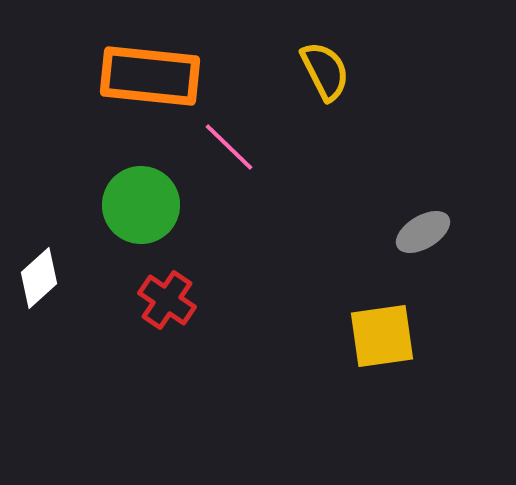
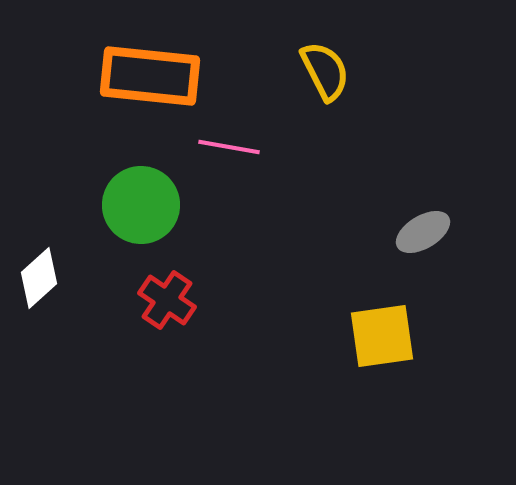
pink line: rotated 34 degrees counterclockwise
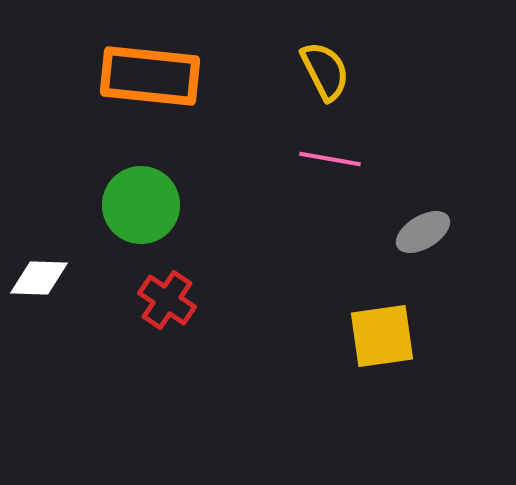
pink line: moved 101 px right, 12 px down
white diamond: rotated 44 degrees clockwise
